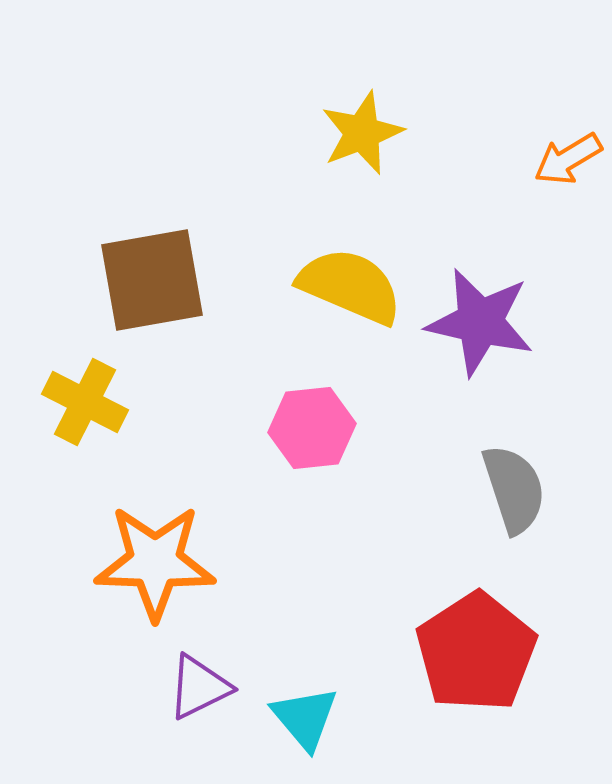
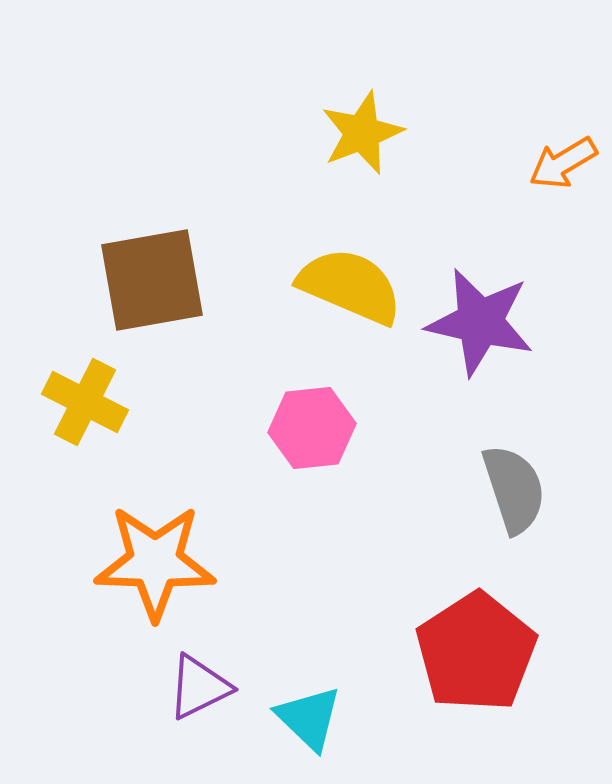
orange arrow: moved 5 px left, 4 px down
cyan triangle: moved 4 px right; rotated 6 degrees counterclockwise
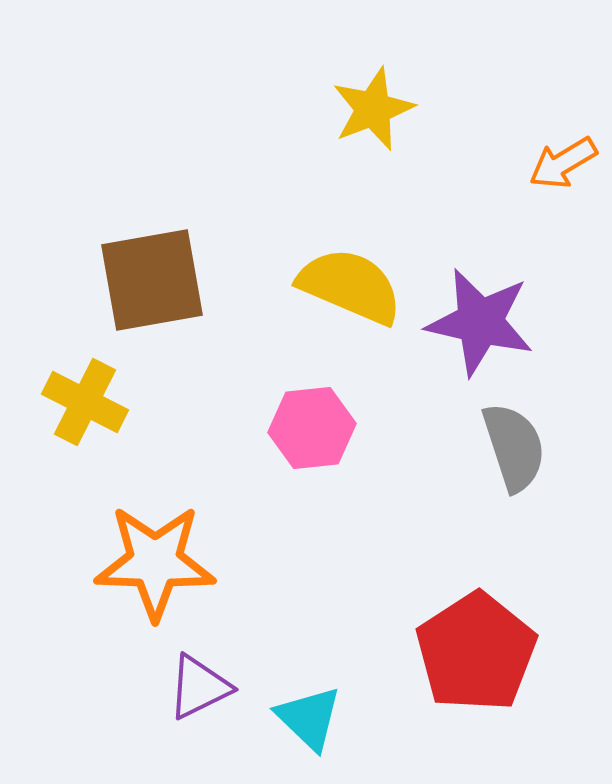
yellow star: moved 11 px right, 24 px up
gray semicircle: moved 42 px up
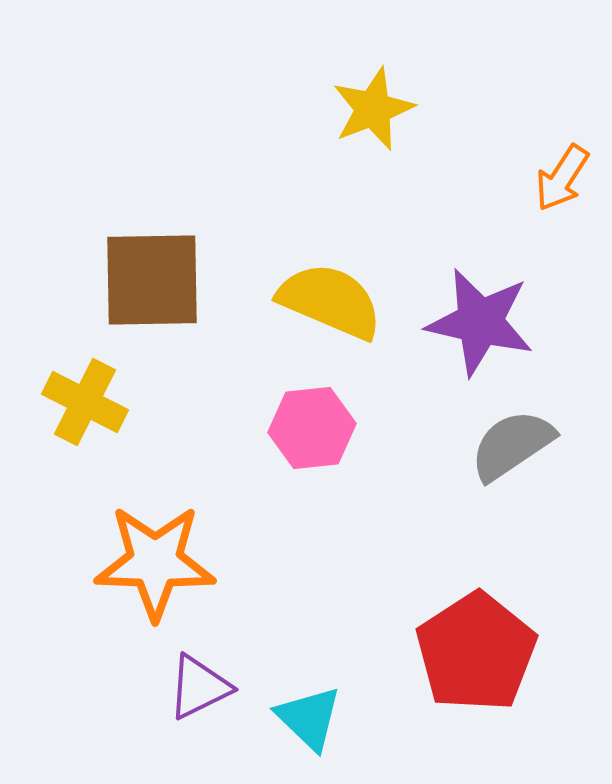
orange arrow: moved 1 px left, 15 px down; rotated 26 degrees counterclockwise
brown square: rotated 9 degrees clockwise
yellow semicircle: moved 20 px left, 15 px down
gray semicircle: moved 2 px left, 2 px up; rotated 106 degrees counterclockwise
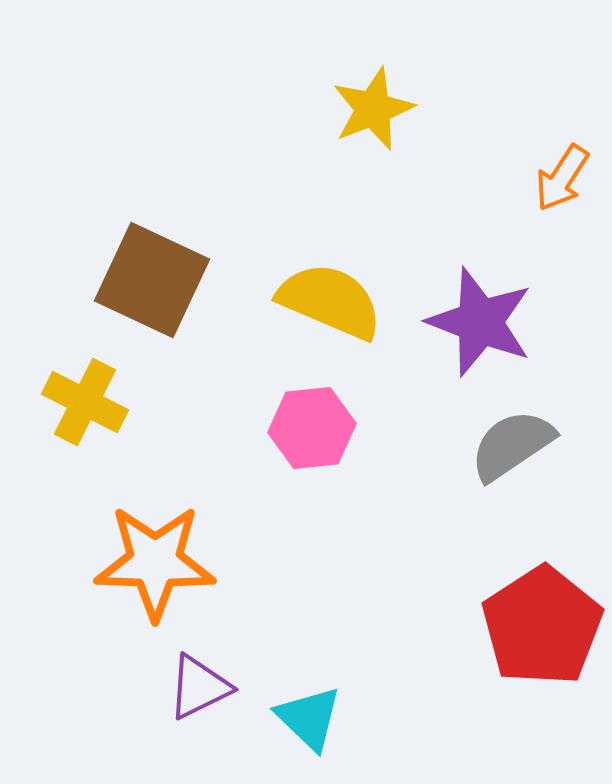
brown square: rotated 26 degrees clockwise
purple star: rotated 8 degrees clockwise
red pentagon: moved 66 px right, 26 px up
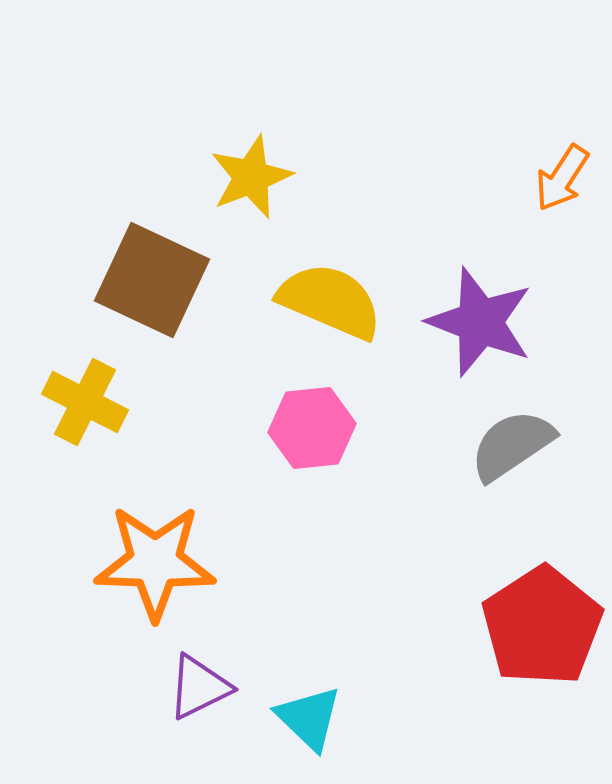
yellow star: moved 122 px left, 68 px down
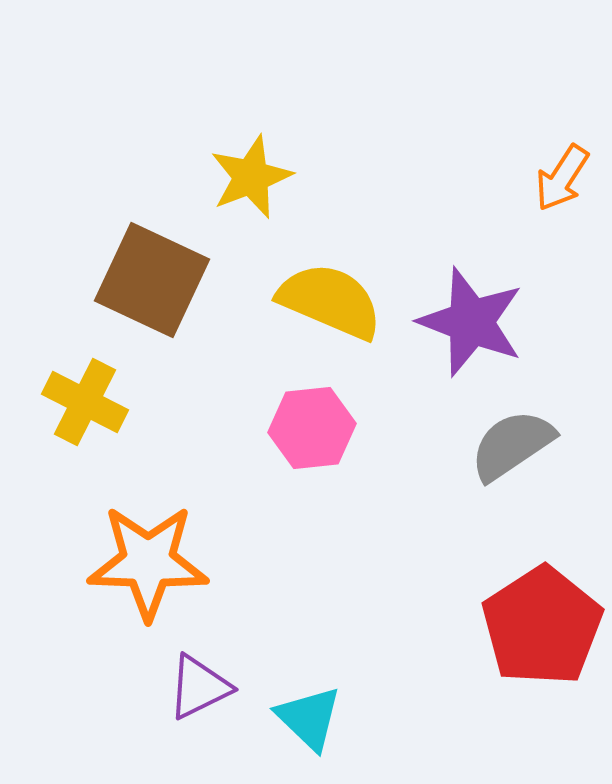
purple star: moved 9 px left
orange star: moved 7 px left
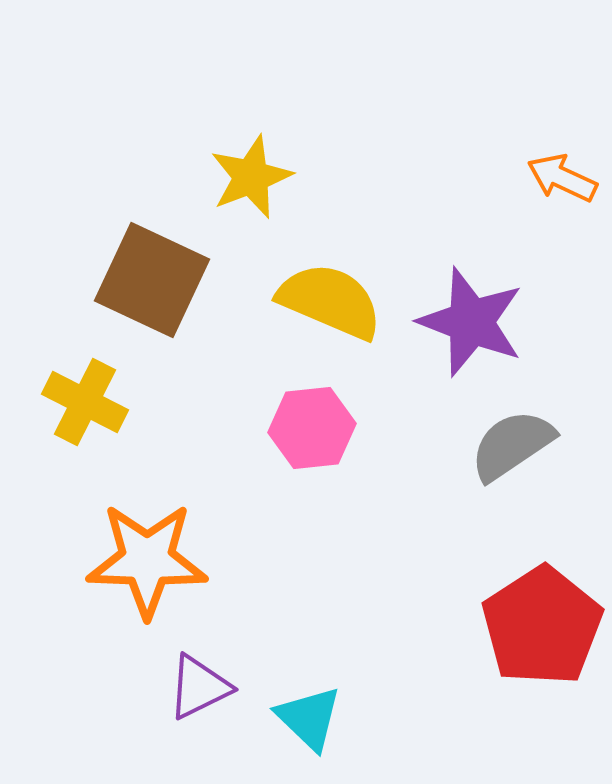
orange arrow: rotated 82 degrees clockwise
orange star: moved 1 px left, 2 px up
